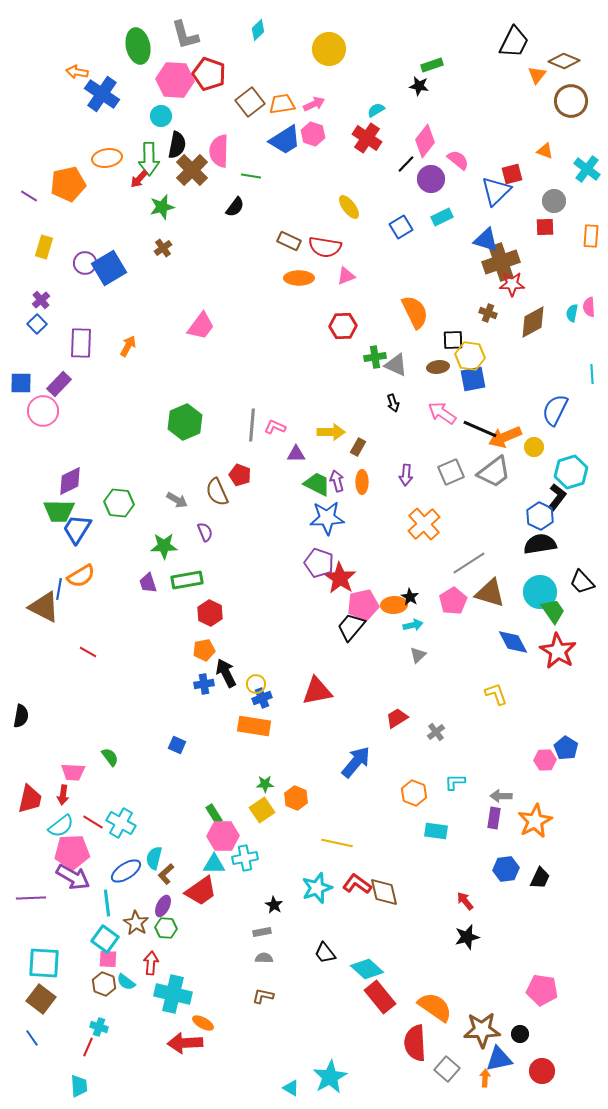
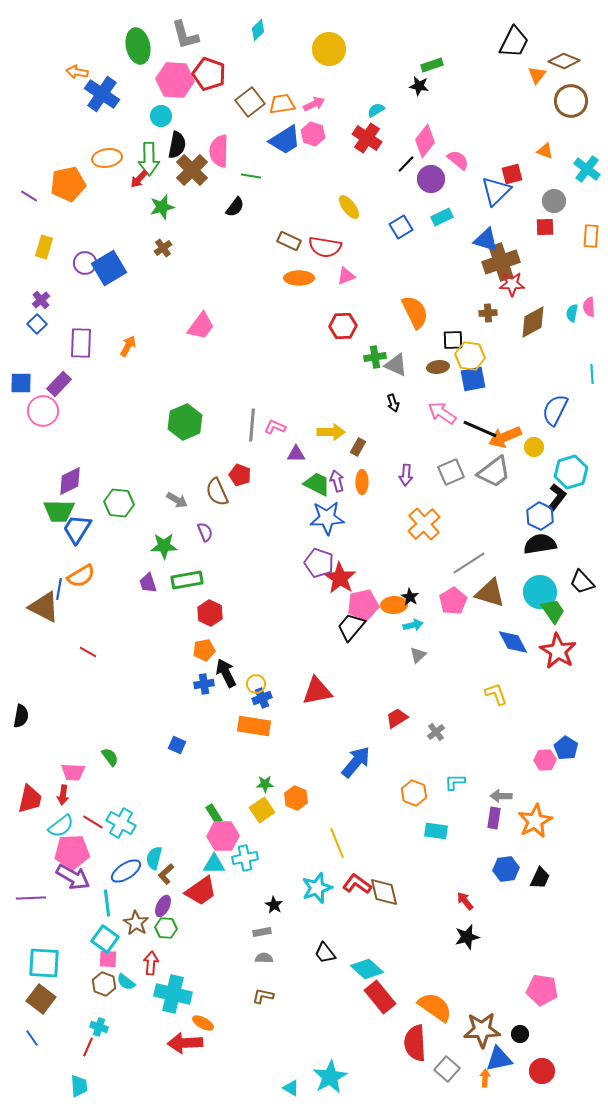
brown cross at (488, 313): rotated 24 degrees counterclockwise
yellow line at (337, 843): rotated 56 degrees clockwise
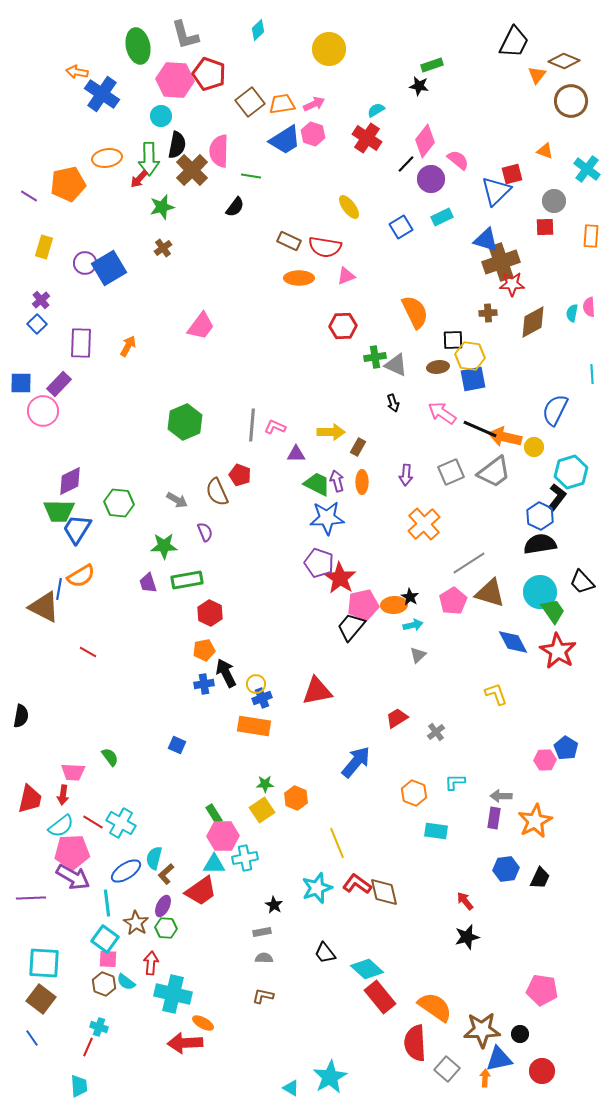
orange arrow at (505, 437): rotated 36 degrees clockwise
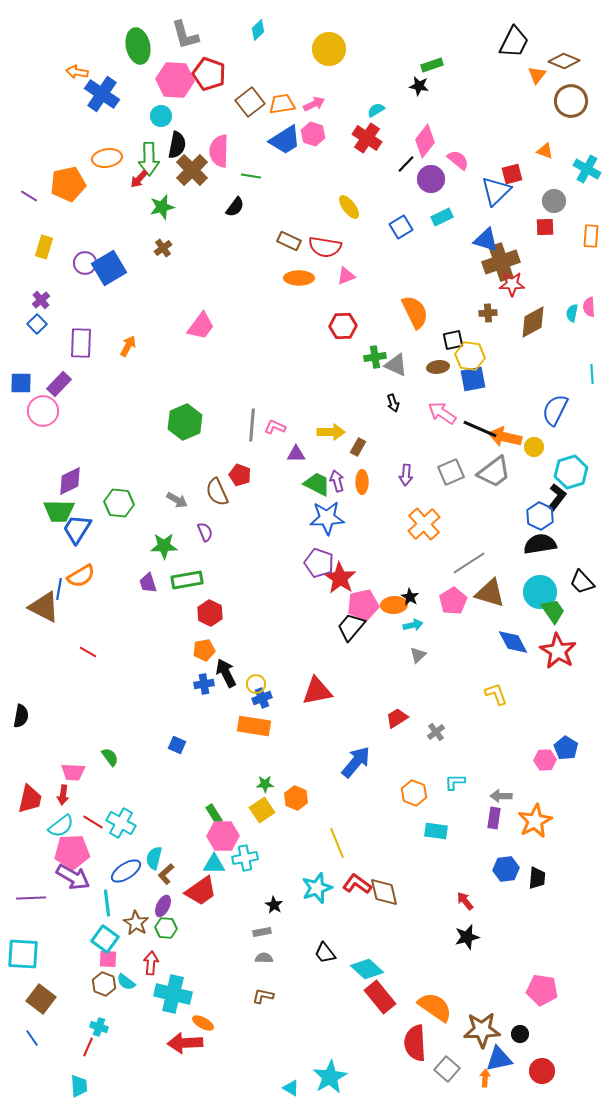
cyan cross at (587, 169): rotated 8 degrees counterclockwise
black square at (453, 340): rotated 10 degrees counterclockwise
black trapezoid at (540, 878): moved 3 px left; rotated 20 degrees counterclockwise
cyan square at (44, 963): moved 21 px left, 9 px up
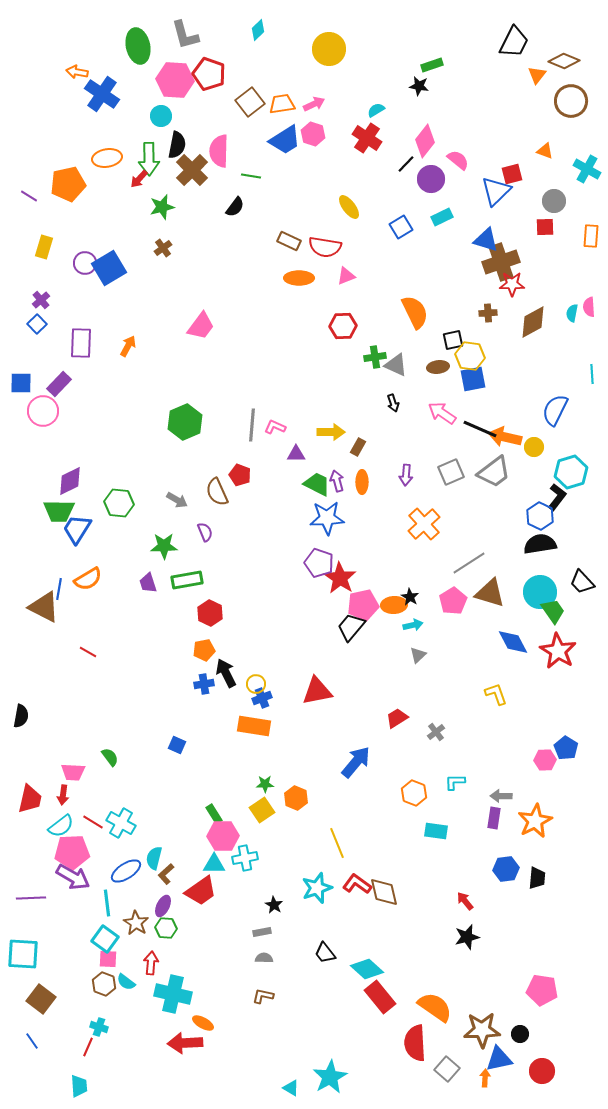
orange semicircle at (81, 576): moved 7 px right, 3 px down
blue line at (32, 1038): moved 3 px down
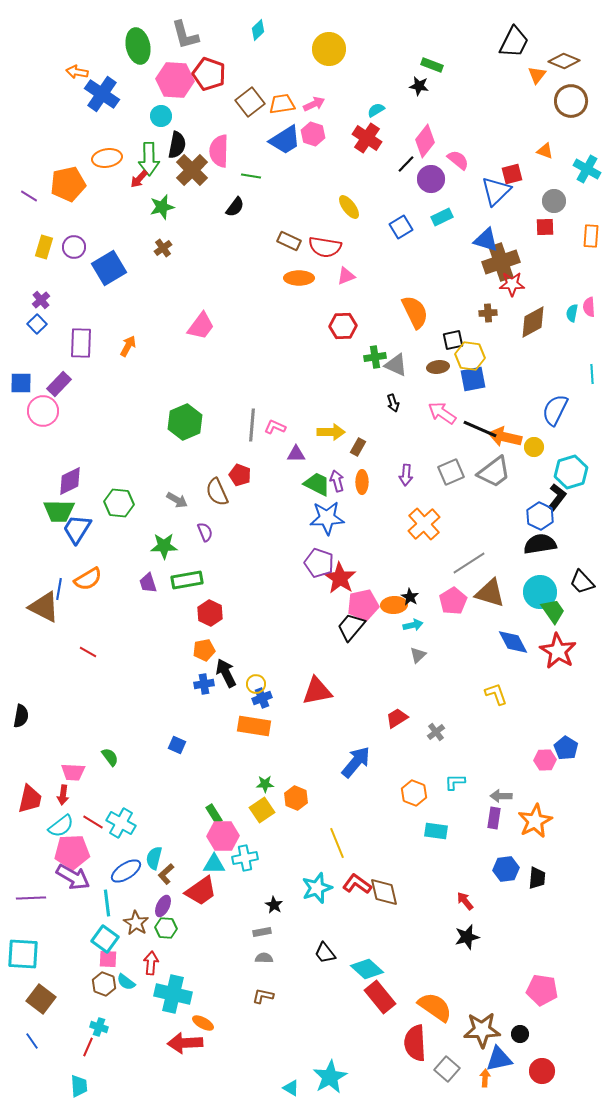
green rectangle at (432, 65): rotated 40 degrees clockwise
purple circle at (85, 263): moved 11 px left, 16 px up
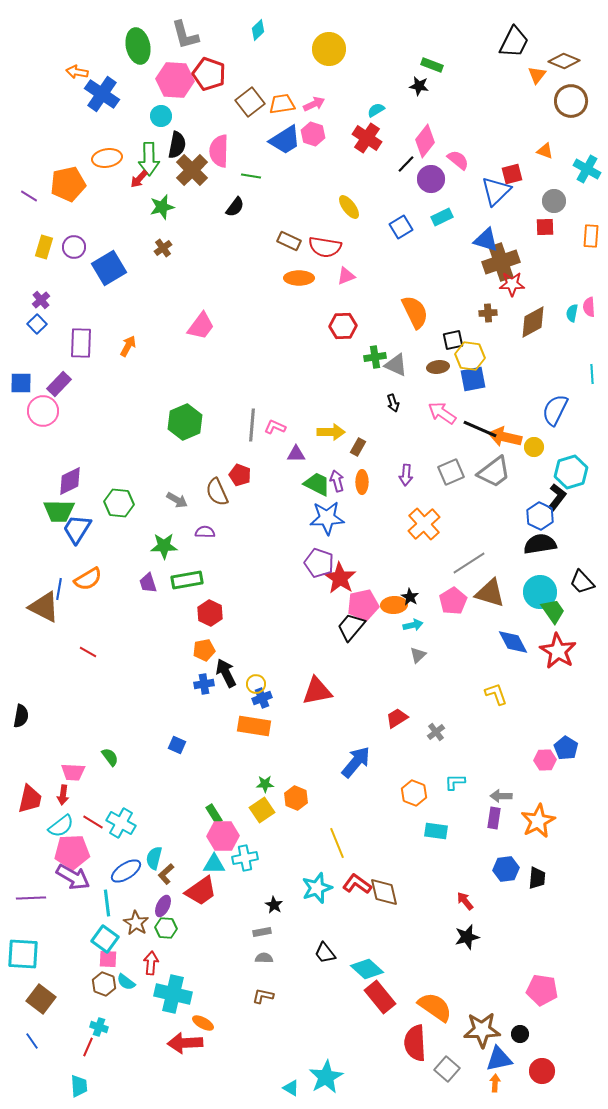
purple semicircle at (205, 532): rotated 66 degrees counterclockwise
orange star at (535, 821): moved 3 px right
cyan star at (330, 1077): moved 4 px left
orange arrow at (485, 1078): moved 10 px right, 5 px down
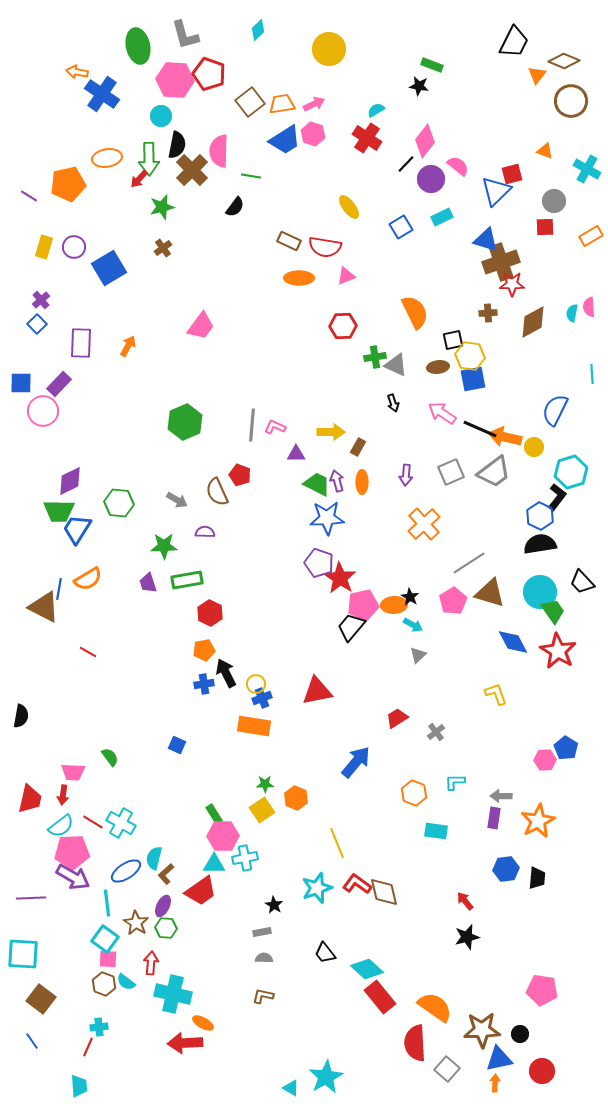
pink semicircle at (458, 160): moved 6 px down
orange rectangle at (591, 236): rotated 55 degrees clockwise
cyan arrow at (413, 625): rotated 42 degrees clockwise
cyan cross at (99, 1027): rotated 24 degrees counterclockwise
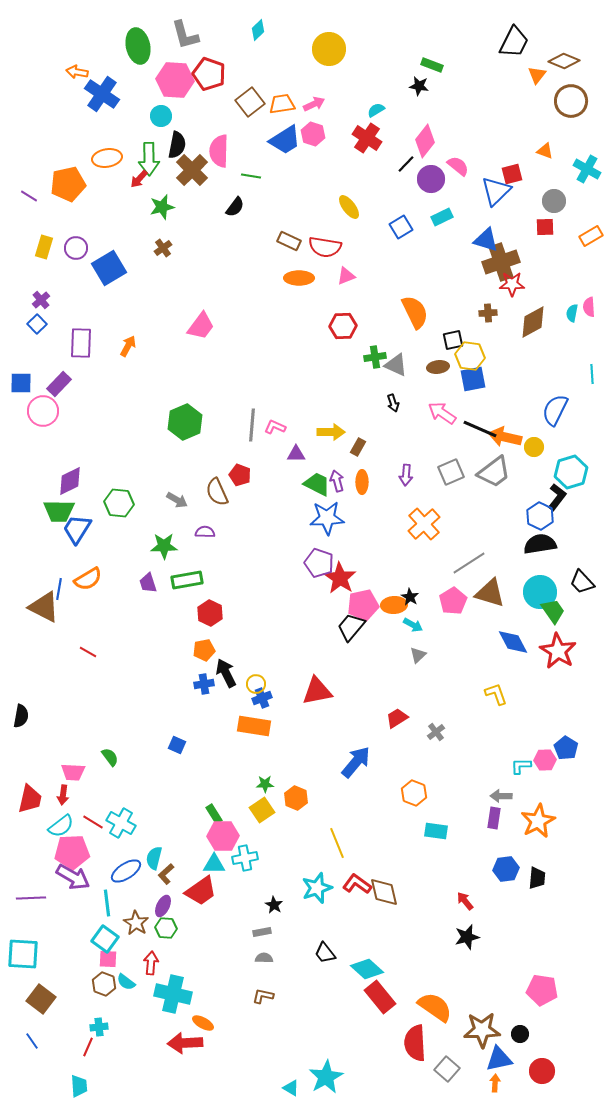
purple circle at (74, 247): moved 2 px right, 1 px down
cyan L-shape at (455, 782): moved 66 px right, 16 px up
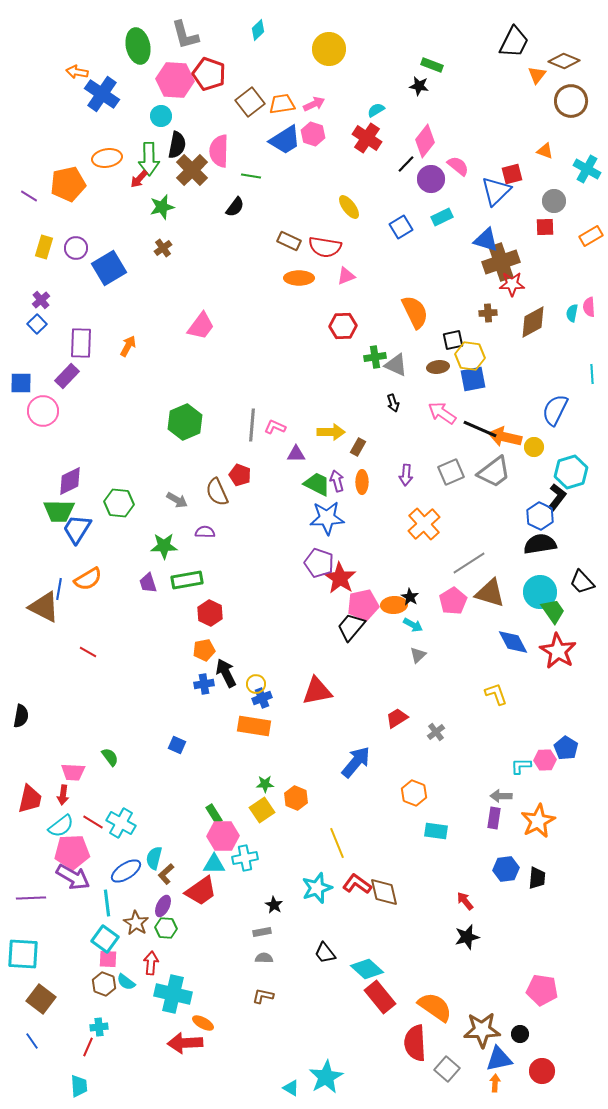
purple rectangle at (59, 384): moved 8 px right, 8 px up
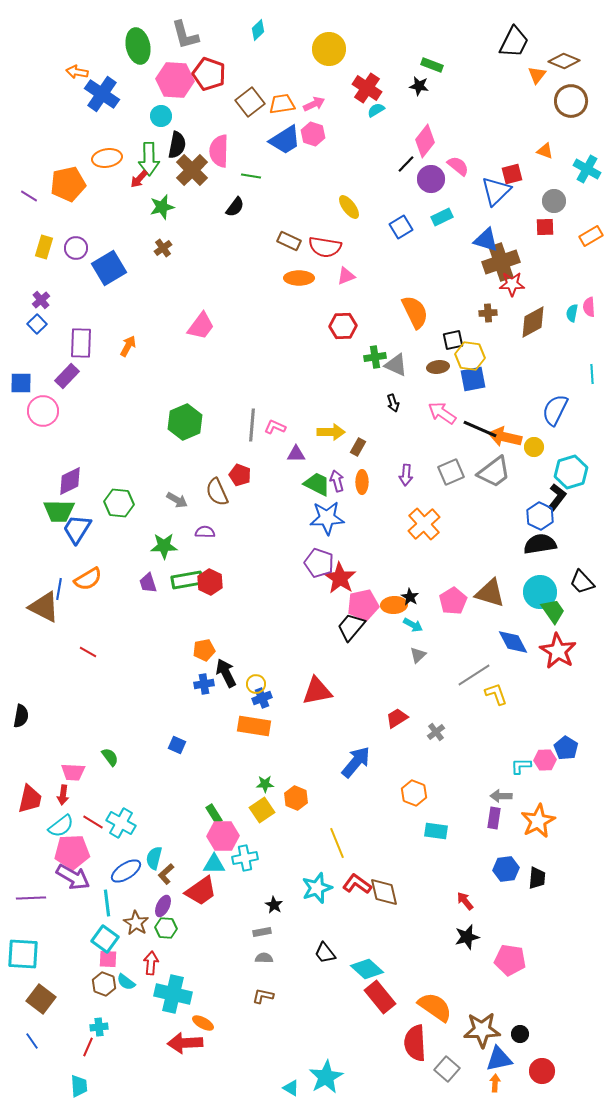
red cross at (367, 138): moved 50 px up
gray line at (469, 563): moved 5 px right, 112 px down
red hexagon at (210, 613): moved 31 px up
pink pentagon at (542, 990): moved 32 px left, 30 px up
